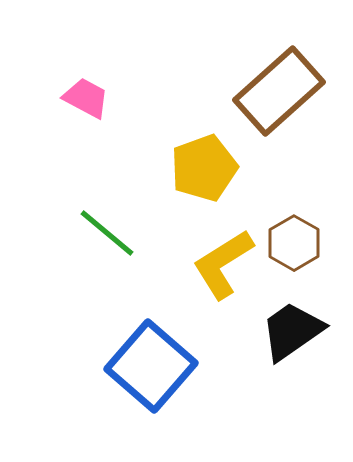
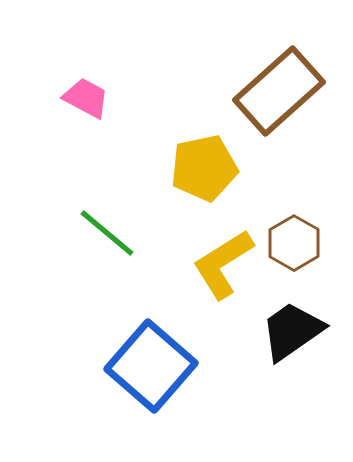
yellow pentagon: rotated 8 degrees clockwise
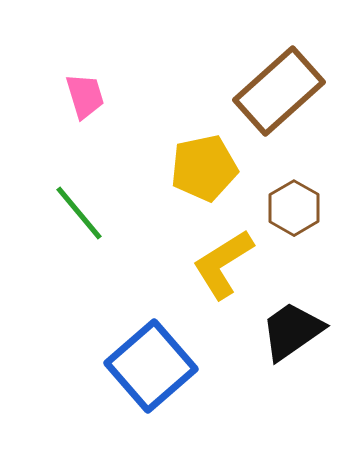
pink trapezoid: moved 1 px left, 2 px up; rotated 45 degrees clockwise
green line: moved 28 px left, 20 px up; rotated 10 degrees clockwise
brown hexagon: moved 35 px up
blue square: rotated 8 degrees clockwise
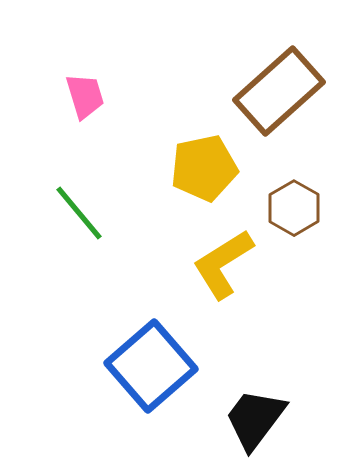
black trapezoid: moved 37 px left, 88 px down; rotated 18 degrees counterclockwise
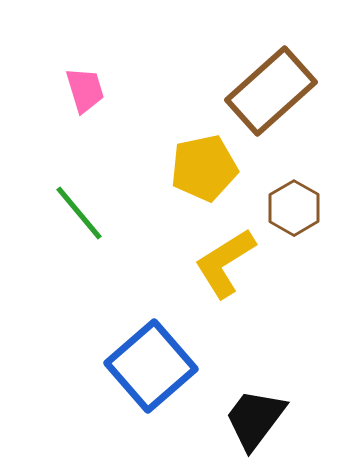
brown rectangle: moved 8 px left
pink trapezoid: moved 6 px up
yellow L-shape: moved 2 px right, 1 px up
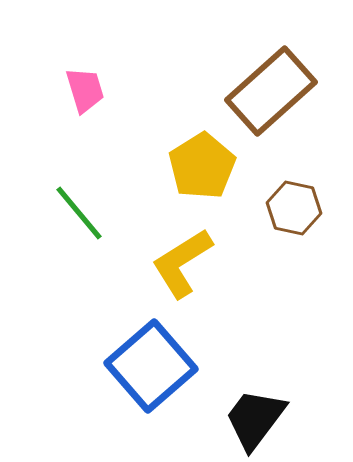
yellow pentagon: moved 2 px left, 2 px up; rotated 20 degrees counterclockwise
brown hexagon: rotated 18 degrees counterclockwise
yellow L-shape: moved 43 px left
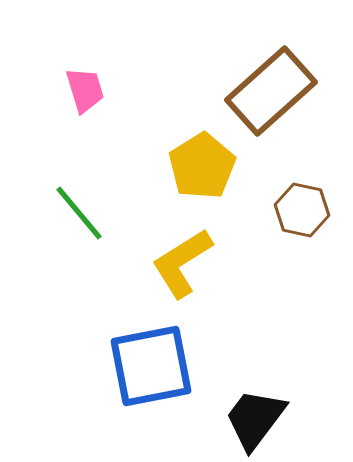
brown hexagon: moved 8 px right, 2 px down
blue square: rotated 30 degrees clockwise
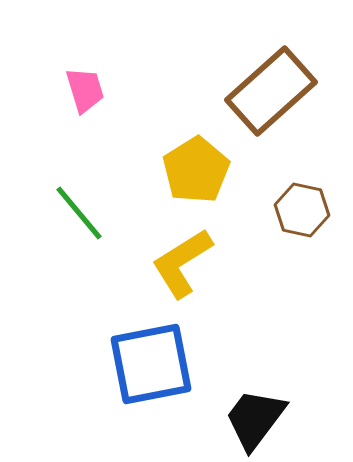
yellow pentagon: moved 6 px left, 4 px down
blue square: moved 2 px up
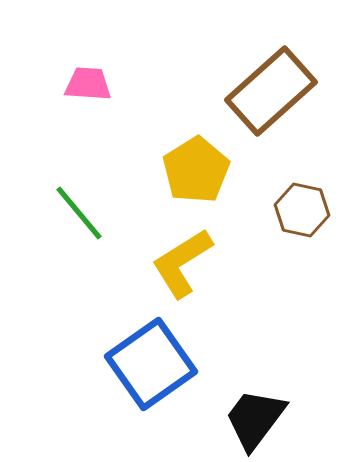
pink trapezoid: moved 3 px right, 6 px up; rotated 69 degrees counterclockwise
blue square: rotated 24 degrees counterclockwise
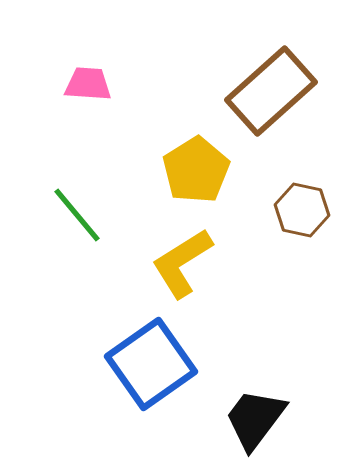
green line: moved 2 px left, 2 px down
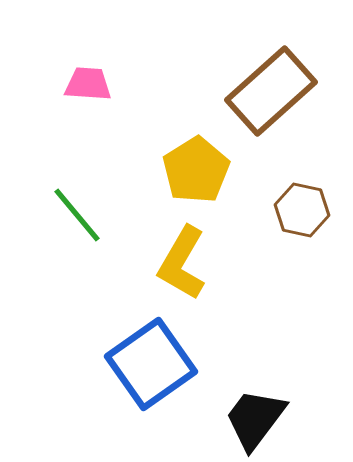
yellow L-shape: rotated 28 degrees counterclockwise
